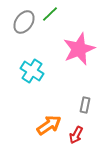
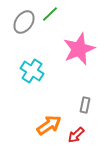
red arrow: rotated 18 degrees clockwise
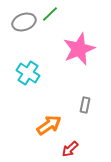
gray ellipse: rotated 35 degrees clockwise
cyan cross: moved 4 px left, 2 px down
red arrow: moved 6 px left, 14 px down
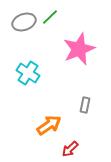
green line: moved 3 px down
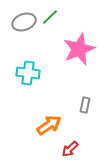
cyan cross: rotated 25 degrees counterclockwise
